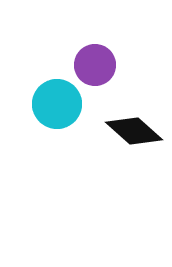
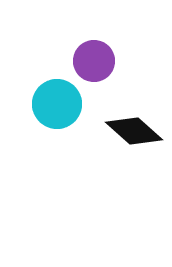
purple circle: moved 1 px left, 4 px up
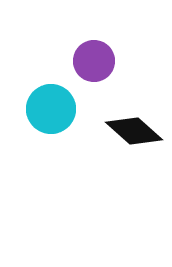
cyan circle: moved 6 px left, 5 px down
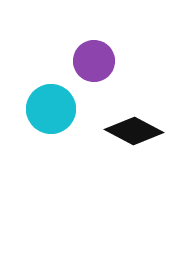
black diamond: rotated 14 degrees counterclockwise
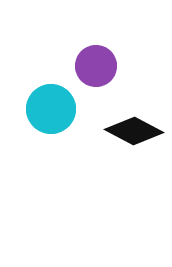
purple circle: moved 2 px right, 5 px down
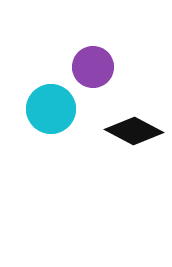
purple circle: moved 3 px left, 1 px down
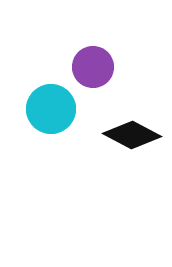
black diamond: moved 2 px left, 4 px down
